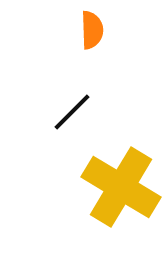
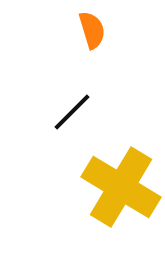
orange semicircle: rotated 15 degrees counterclockwise
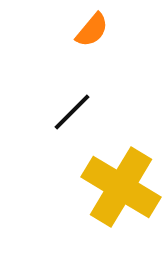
orange semicircle: rotated 57 degrees clockwise
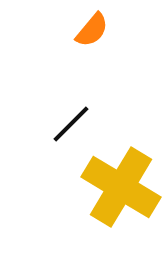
black line: moved 1 px left, 12 px down
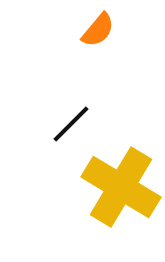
orange semicircle: moved 6 px right
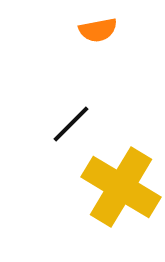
orange semicircle: rotated 39 degrees clockwise
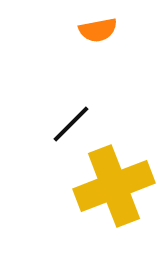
yellow cross: moved 7 px left, 1 px up; rotated 38 degrees clockwise
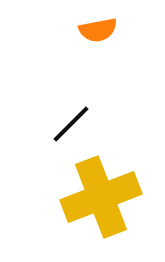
yellow cross: moved 13 px left, 11 px down
